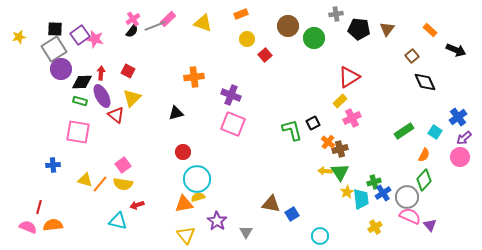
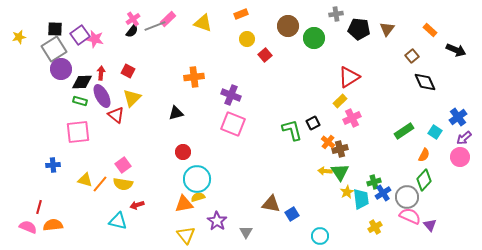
pink square at (78, 132): rotated 15 degrees counterclockwise
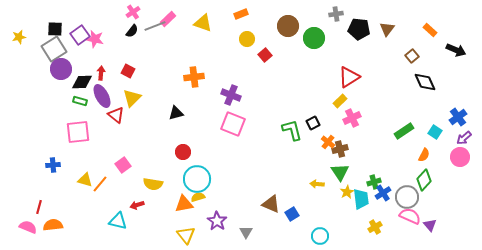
pink cross at (133, 19): moved 7 px up
yellow arrow at (325, 171): moved 8 px left, 13 px down
yellow semicircle at (123, 184): moved 30 px right
brown triangle at (271, 204): rotated 12 degrees clockwise
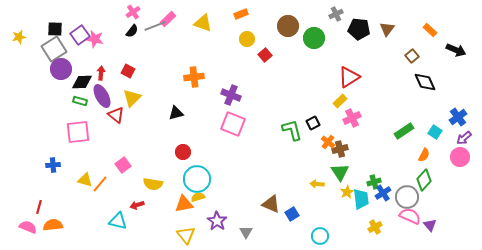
gray cross at (336, 14): rotated 16 degrees counterclockwise
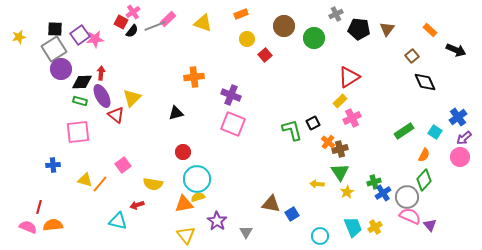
brown circle at (288, 26): moved 4 px left
pink star at (95, 39): rotated 18 degrees counterclockwise
red square at (128, 71): moved 7 px left, 49 px up
cyan trapezoid at (361, 199): moved 8 px left, 28 px down; rotated 15 degrees counterclockwise
brown triangle at (271, 204): rotated 12 degrees counterclockwise
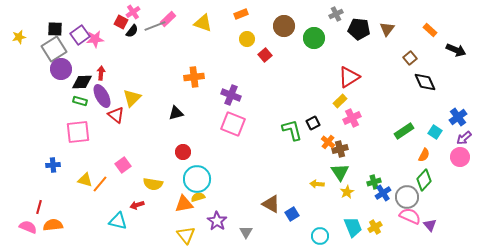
brown square at (412, 56): moved 2 px left, 2 px down
brown triangle at (271, 204): rotated 18 degrees clockwise
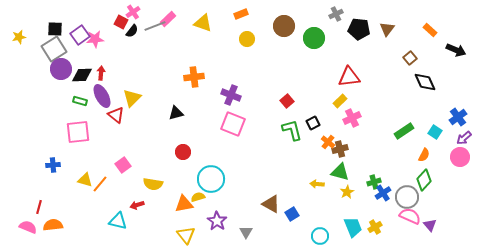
red square at (265, 55): moved 22 px right, 46 px down
red triangle at (349, 77): rotated 25 degrees clockwise
black diamond at (82, 82): moved 7 px up
green triangle at (340, 172): rotated 42 degrees counterclockwise
cyan circle at (197, 179): moved 14 px right
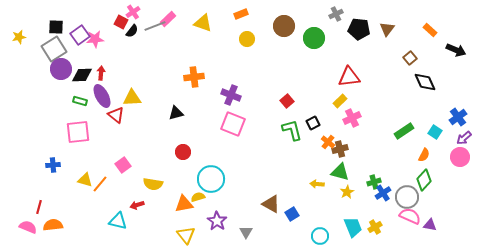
black square at (55, 29): moved 1 px right, 2 px up
yellow triangle at (132, 98): rotated 42 degrees clockwise
purple triangle at (430, 225): rotated 40 degrees counterclockwise
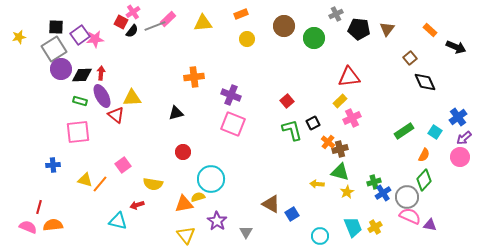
yellow triangle at (203, 23): rotated 24 degrees counterclockwise
black arrow at (456, 50): moved 3 px up
